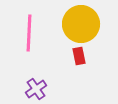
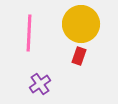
red rectangle: rotated 30 degrees clockwise
purple cross: moved 4 px right, 5 px up
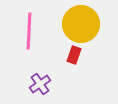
pink line: moved 2 px up
red rectangle: moved 5 px left, 1 px up
